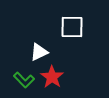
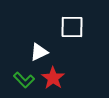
red star: moved 1 px right, 1 px down
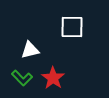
white triangle: moved 9 px left, 2 px up; rotated 12 degrees clockwise
green L-shape: moved 2 px left, 2 px up
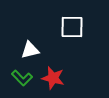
red star: rotated 20 degrees counterclockwise
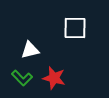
white square: moved 3 px right, 1 px down
red star: moved 1 px right
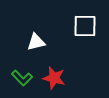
white square: moved 10 px right, 2 px up
white triangle: moved 6 px right, 8 px up
